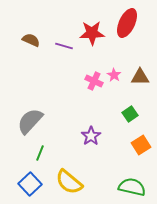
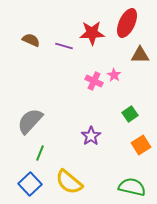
brown triangle: moved 22 px up
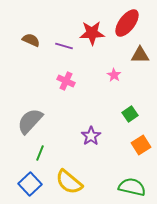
red ellipse: rotated 12 degrees clockwise
pink cross: moved 28 px left
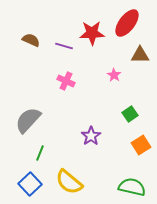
gray semicircle: moved 2 px left, 1 px up
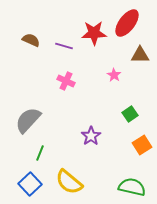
red star: moved 2 px right
orange square: moved 1 px right
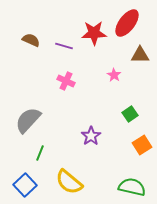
blue square: moved 5 px left, 1 px down
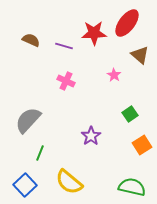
brown triangle: rotated 42 degrees clockwise
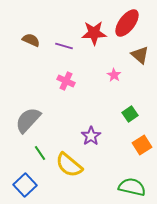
green line: rotated 56 degrees counterclockwise
yellow semicircle: moved 17 px up
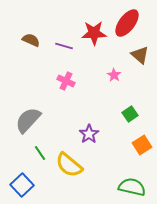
purple star: moved 2 px left, 2 px up
blue square: moved 3 px left
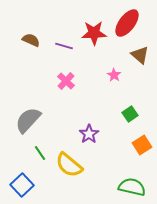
pink cross: rotated 18 degrees clockwise
